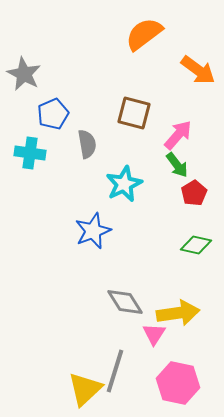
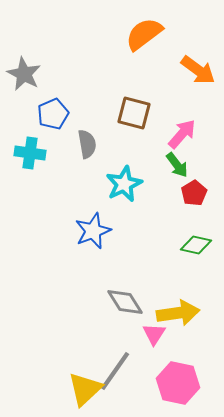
pink arrow: moved 4 px right, 1 px up
gray line: rotated 18 degrees clockwise
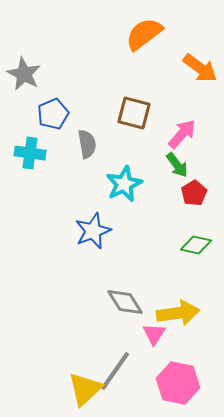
orange arrow: moved 2 px right, 2 px up
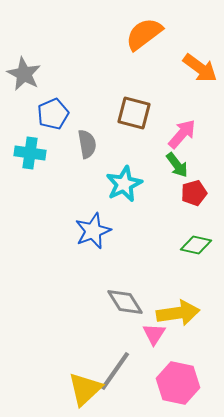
red pentagon: rotated 15 degrees clockwise
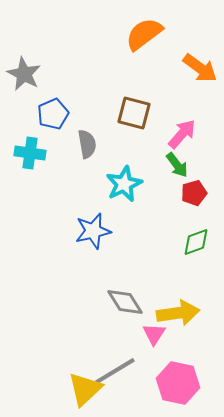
blue star: rotated 9 degrees clockwise
green diamond: moved 3 px up; rotated 32 degrees counterclockwise
gray line: rotated 24 degrees clockwise
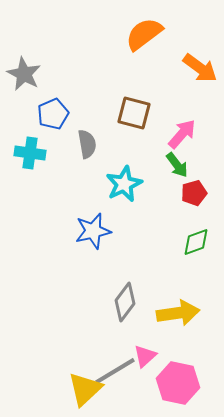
gray diamond: rotated 69 degrees clockwise
pink triangle: moved 9 px left, 22 px down; rotated 15 degrees clockwise
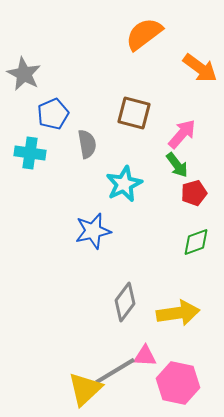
pink triangle: rotated 45 degrees clockwise
